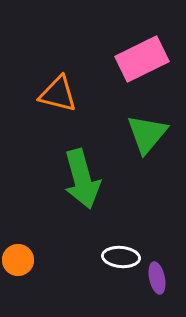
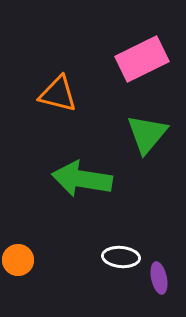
green arrow: rotated 114 degrees clockwise
purple ellipse: moved 2 px right
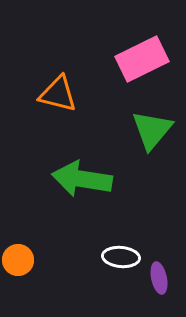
green triangle: moved 5 px right, 4 px up
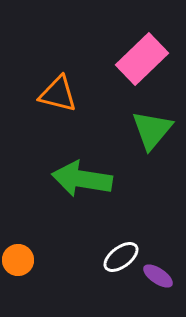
pink rectangle: rotated 18 degrees counterclockwise
white ellipse: rotated 42 degrees counterclockwise
purple ellipse: moved 1 px left, 2 px up; rotated 44 degrees counterclockwise
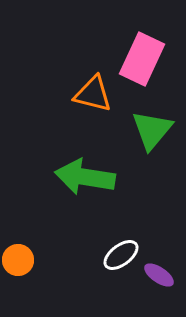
pink rectangle: rotated 21 degrees counterclockwise
orange triangle: moved 35 px right
green arrow: moved 3 px right, 2 px up
white ellipse: moved 2 px up
purple ellipse: moved 1 px right, 1 px up
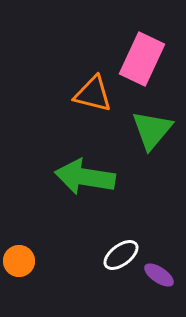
orange circle: moved 1 px right, 1 px down
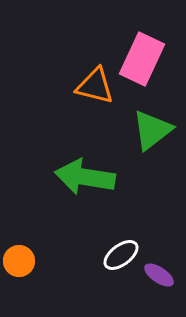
orange triangle: moved 2 px right, 8 px up
green triangle: rotated 12 degrees clockwise
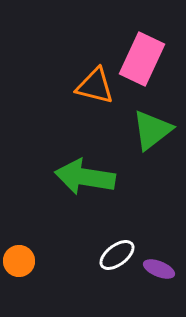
white ellipse: moved 4 px left
purple ellipse: moved 6 px up; rotated 12 degrees counterclockwise
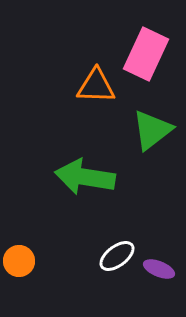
pink rectangle: moved 4 px right, 5 px up
orange triangle: moved 1 px right; rotated 12 degrees counterclockwise
white ellipse: moved 1 px down
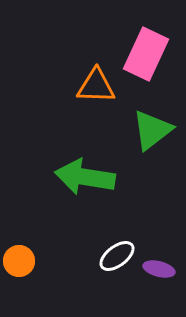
purple ellipse: rotated 8 degrees counterclockwise
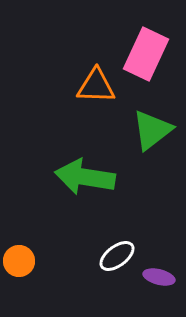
purple ellipse: moved 8 px down
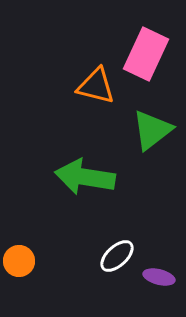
orange triangle: rotated 12 degrees clockwise
white ellipse: rotated 6 degrees counterclockwise
